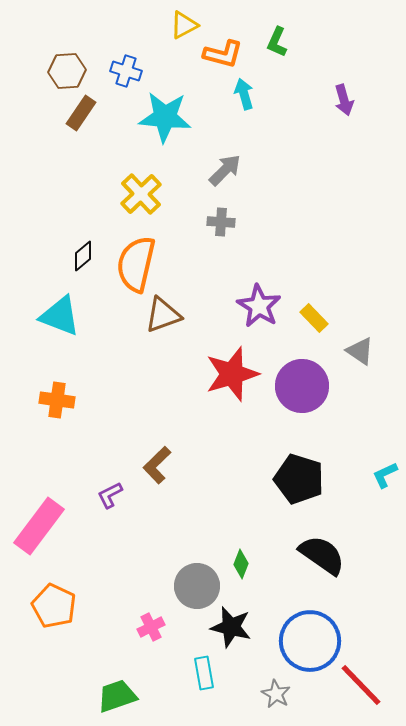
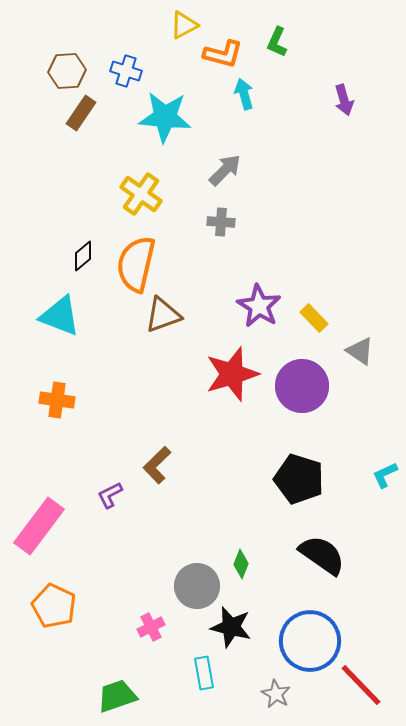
yellow cross: rotated 12 degrees counterclockwise
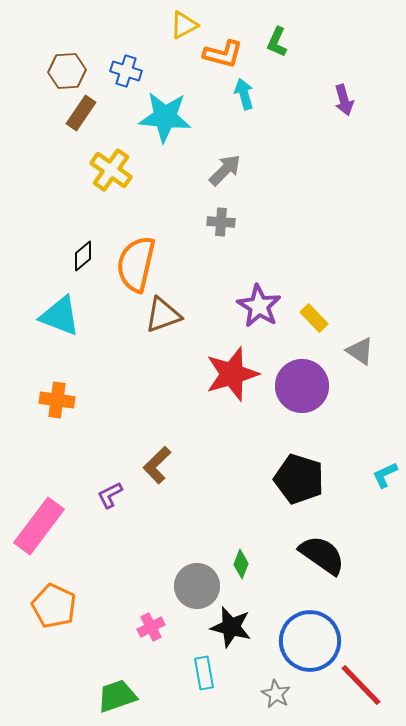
yellow cross: moved 30 px left, 24 px up
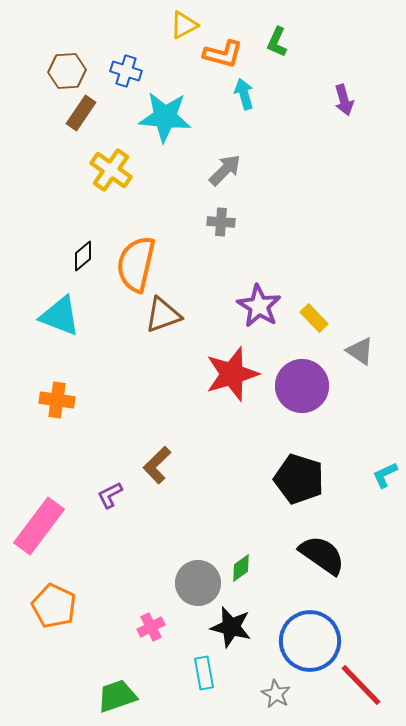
green diamond: moved 4 px down; rotated 32 degrees clockwise
gray circle: moved 1 px right, 3 px up
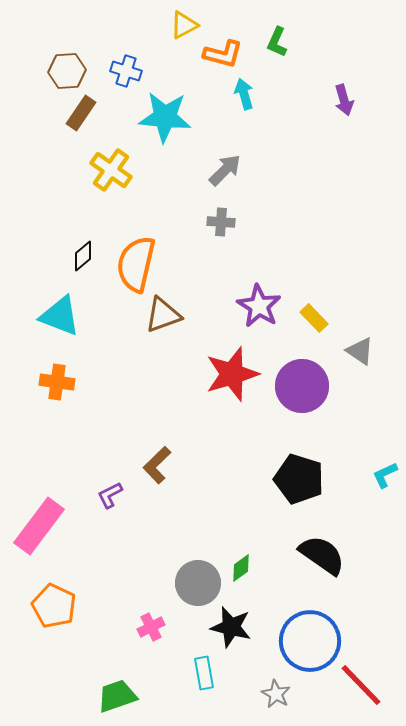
orange cross: moved 18 px up
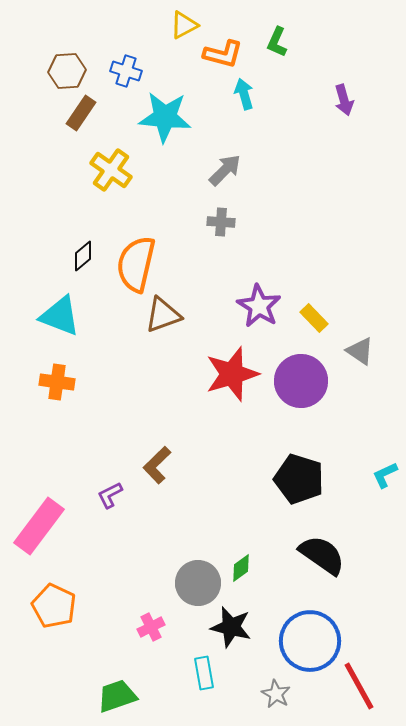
purple circle: moved 1 px left, 5 px up
red line: moved 2 px left, 1 px down; rotated 15 degrees clockwise
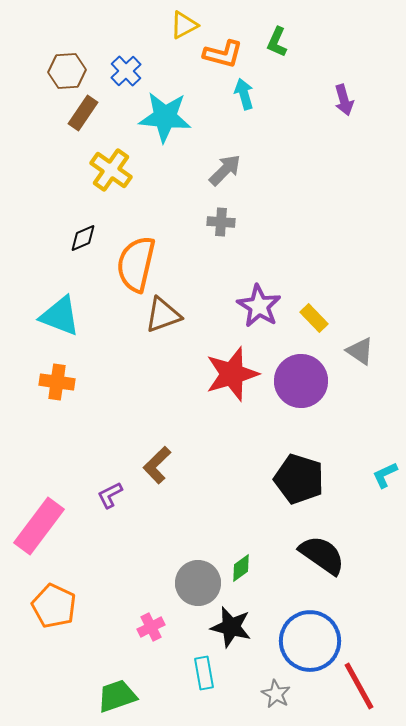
blue cross: rotated 28 degrees clockwise
brown rectangle: moved 2 px right
black diamond: moved 18 px up; rotated 16 degrees clockwise
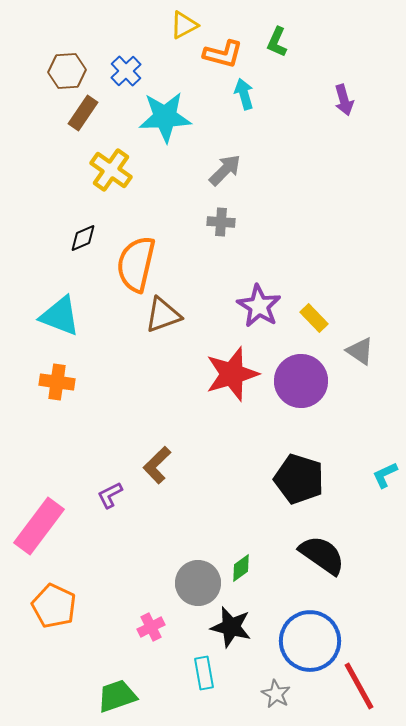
cyan star: rotated 8 degrees counterclockwise
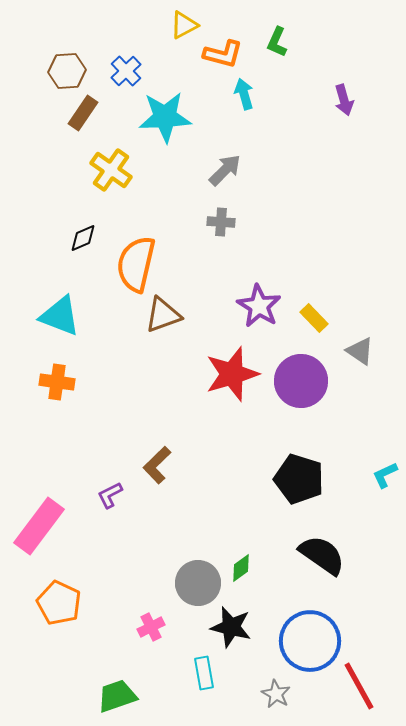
orange pentagon: moved 5 px right, 3 px up
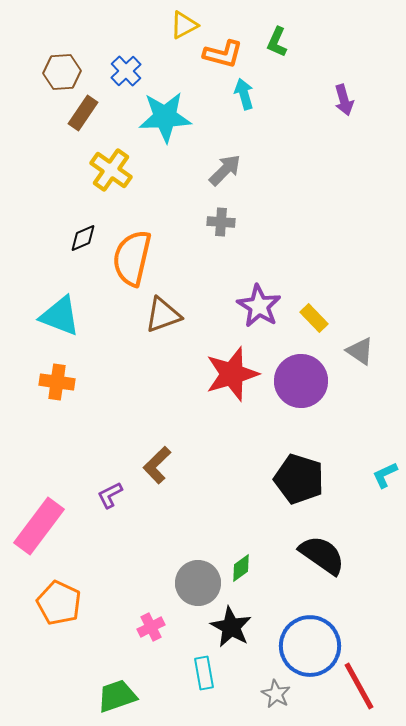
brown hexagon: moved 5 px left, 1 px down
orange semicircle: moved 4 px left, 6 px up
black star: rotated 15 degrees clockwise
blue circle: moved 5 px down
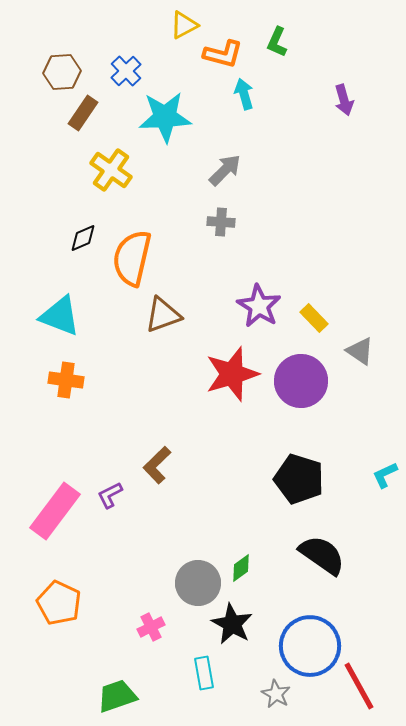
orange cross: moved 9 px right, 2 px up
pink rectangle: moved 16 px right, 15 px up
black star: moved 1 px right, 3 px up
